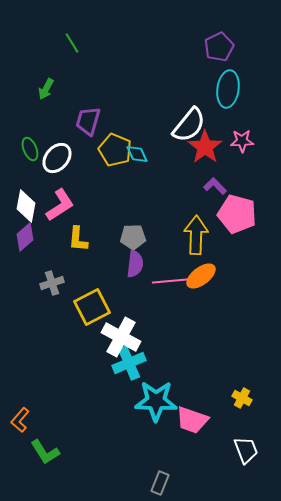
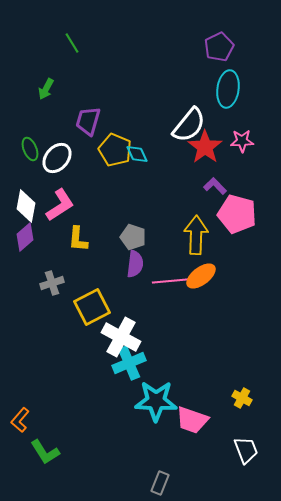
gray pentagon: rotated 20 degrees clockwise
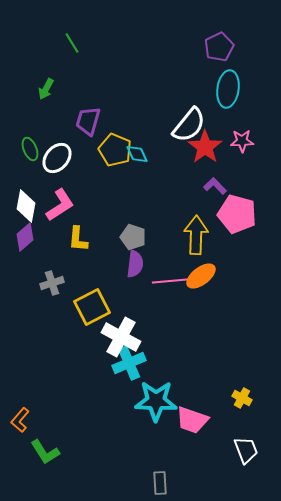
gray rectangle: rotated 25 degrees counterclockwise
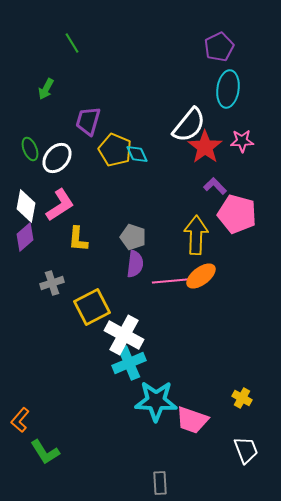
white cross: moved 3 px right, 2 px up
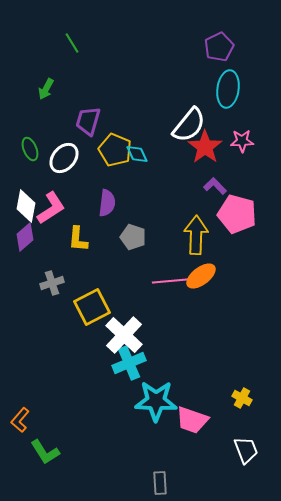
white ellipse: moved 7 px right
pink L-shape: moved 9 px left, 3 px down
purple semicircle: moved 28 px left, 61 px up
white cross: rotated 15 degrees clockwise
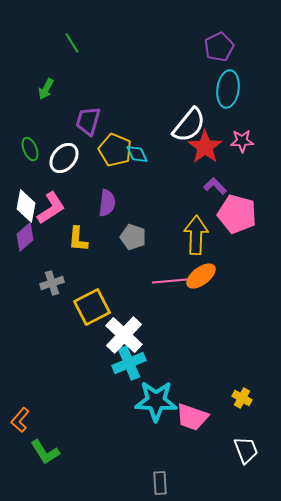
pink trapezoid: moved 3 px up
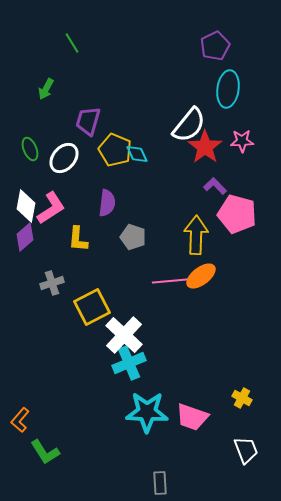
purple pentagon: moved 4 px left, 1 px up
cyan star: moved 9 px left, 11 px down
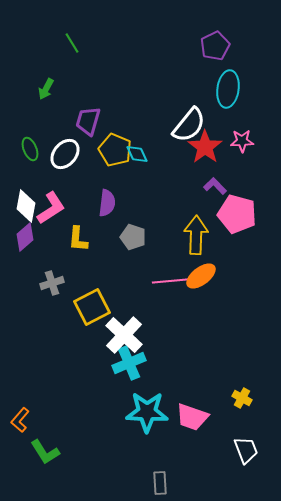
white ellipse: moved 1 px right, 4 px up
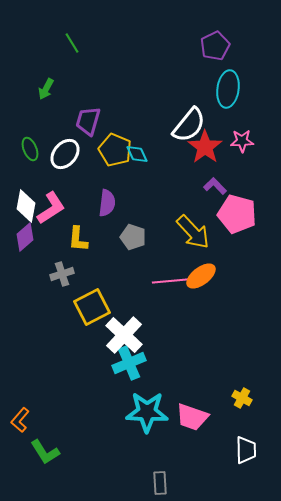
yellow arrow: moved 3 px left, 3 px up; rotated 135 degrees clockwise
gray cross: moved 10 px right, 9 px up
white trapezoid: rotated 20 degrees clockwise
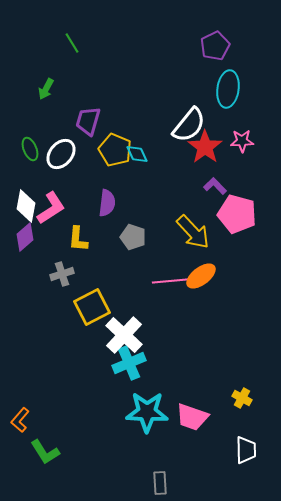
white ellipse: moved 4 px left
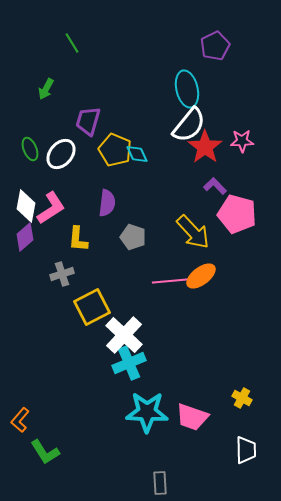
cyan ellipse: moved 41 px left; rotated 21 degrees counterclockwise
